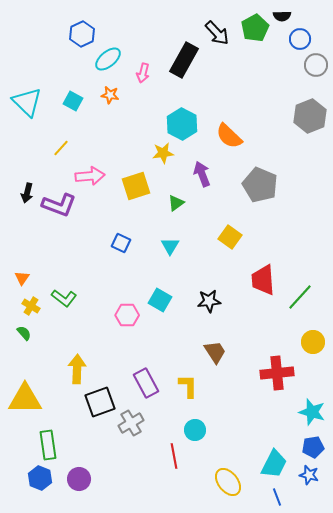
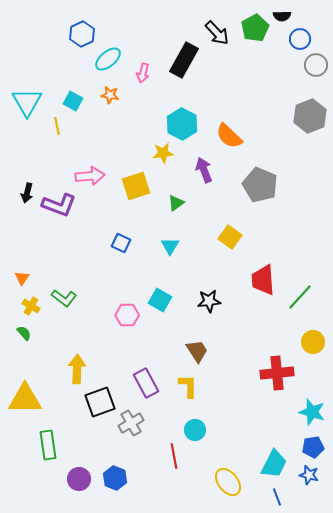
cyan triangle at (27, 102): rotated 16 degrees clockwise
yellow line at (61, 148): moved 4 px left, 22 px up; rotated 54 degrees counterclockwise
purple arrow at (202, 174): moved 2 px right, 4 px up
brown trapezoid at (215, 352): moved 18 px left, 1 px up
blue hexagon at (40, 478): moved 75 px right
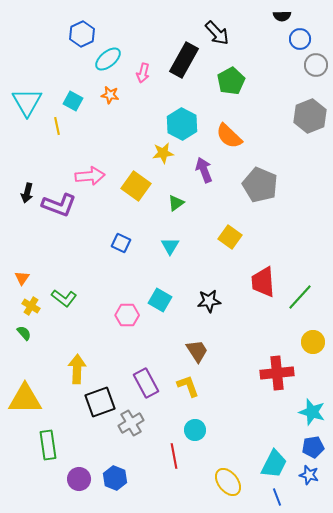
green pentagon at (255, 28): moved 24 px left, 53 px down
yellow square at (136, 186): rotated 36 degrees counterclockwise
red trapezoid at (263, 280): moved 2 px down
yellow L-shape at (188, 386): rotated 20 degrees counterclockwise
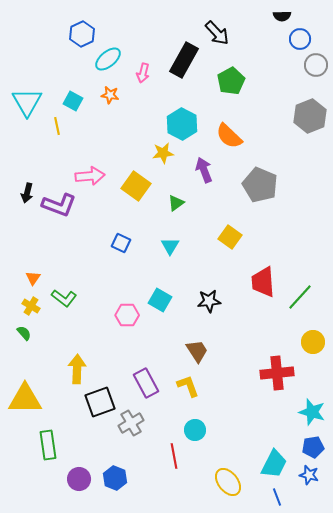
orange triangle at (22, 278): moved 11 px right
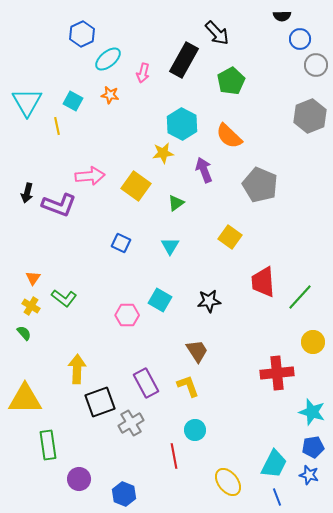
blue hexagon at (115, 478): moved 9 px right, 16 px down
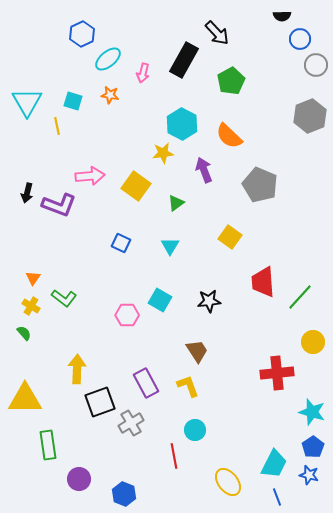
cyan square at (73, 101): rotated 12 degrees counterclockwise
blue pentagon at (313, 447): rotated 25 degrees counterclockwise
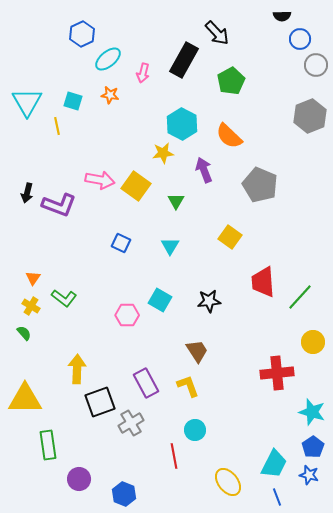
pink arrow at (90, 176): moved 10 px right, 4 px down; rotated 16 degrees clockwise
green triangle at (176, 203): moved 2 px up; rotated 24 degrees counterclockwise
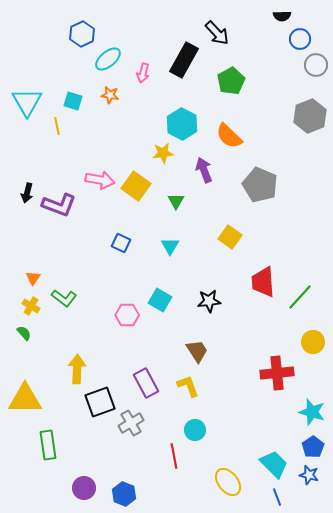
cyan trapezoid at (274, 464): rotated 72 degrees counterclockwise
purple circle at (79, 479): moved 5 px right, 9 px down
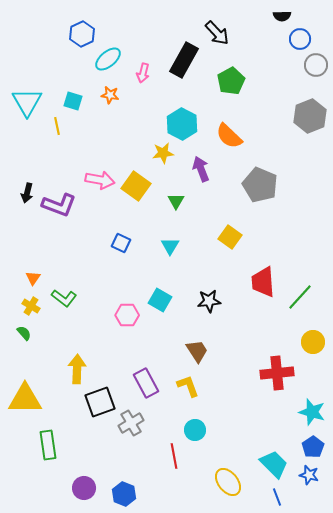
purple arrow at (204, 170): moved 3 px left, 1 px up
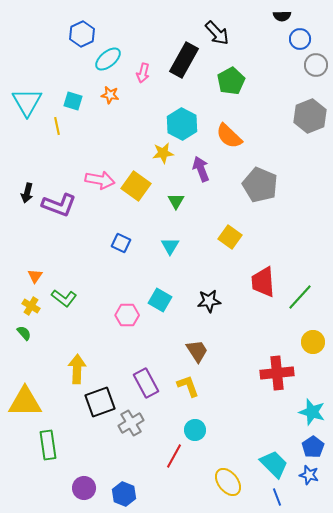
orange triangle at (33, 278): moved 2 px right, 2 px up
yellow triangle at (25, 399): moved 3 px down
red line at (174, 456): rotated 40 degrees clockwise
